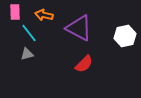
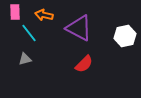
gray triangle: moved 2 px left, 5 px down
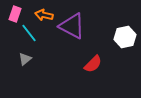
pink rectangle: moved 2 px down; rotated 21 degrees clockwise
purple triangle: moved 7 px left, 2 px up
white hexagon: moved 1 px down
gray triangle: rotated 24 degrees counterclockwise
red semicircle: moved 9 px right
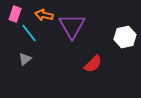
purple triangle: rotated 32 degrees clockwise
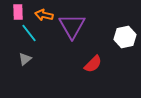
pink rectangle: moved 3 px right, 2 px up; rotated 21 degrees counterclockwise
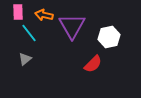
white hexagon: moved 16 px left
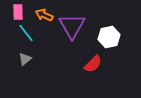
orange arrow: rotated 12 degrees clockwise
cyan line: moved 3 px left
